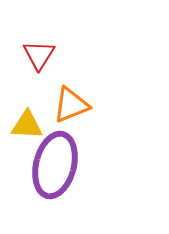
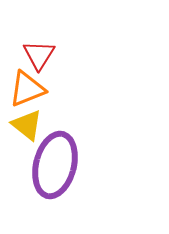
orange triangle: moved 44 px left, 16 px up
yellow triangle: rotated 36 degrees clockwise
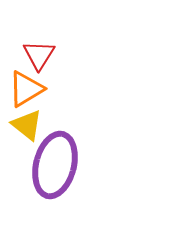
orange triangle: moved 1 px left; rotated 9 degrees counterclockwise
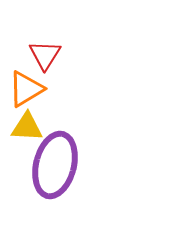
red triangle: moved 6 px right
yellow triangle: moved 2 px down; rotated 36 degrees counterclockwise
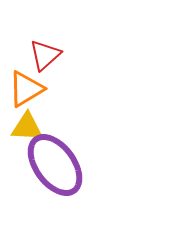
red triangle: rotated 16 degrees clockwise
purple ellipse: rotated 50 degrees counterclockwise
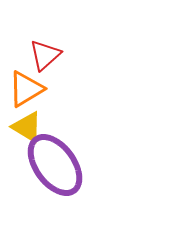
yellow triangle: rotated 28 degrees clockwise
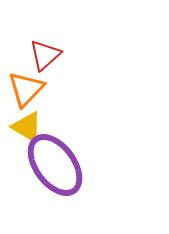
orange triangle: rotated 15 degrees counterclockwise
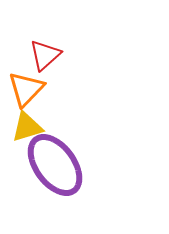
yellow triangle: rotated 48 degrees counterclockwise
